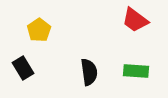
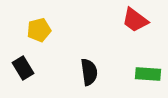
yellow pentagon: rotated 20 degrees clockwise
green rectangle: moved 12 px right, 3 px down
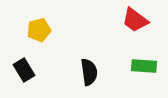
black rectangle: moved 1 px right, 2 px down
green rectangle: moved 4 px left, 8 px up
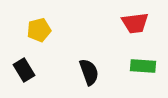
red trapezoid: moved 3 px down; rotated 44 degrees counterclockwise
green rectangle: moved 1 px left
black semicircle: rotated 12 degrees counterclockwise
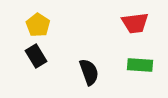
yellow pentagon: moved 1 px left, 5 px up; rotated 25 degrees counterclockwise
green rectangle: moved 3 px left, 1 px up
black rectangle: moved 12 px right, 14 px up
